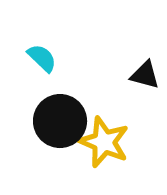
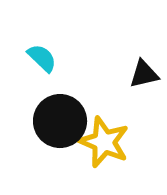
black triangle: moved 1 px left, 1 px up; rotated 28 degrees counterclockwise
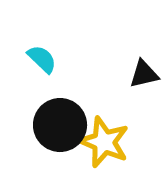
cyan semicircle: moved 1 px down
black circle: moved 4 px down
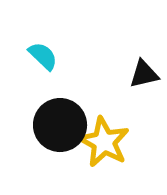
cyan semicircle: moved 1 px right, 3 px up
yellow star: rotated 6 degrees clockwise
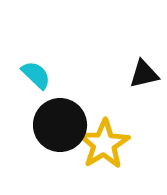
cyan semicircle: moved 7 px left, 19 px down
yellow star: moved 2 px down; rotated 12 degrees clockwise
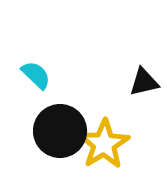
black triangle: moved 8 px down
black circle: moved 6 px down
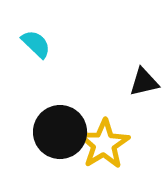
cyan semicircle: moved 31 px up
black circle: moved 1 px down
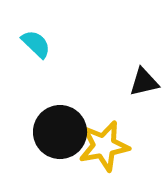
yellow star: moved 2 px down; rotated 21 degrees clockwise
